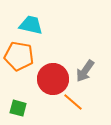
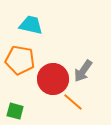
orange pentagon: moved 1 px right, 4 px down
gray arrow: moved 2 px left
green square: moved 3 px left, 3 px down
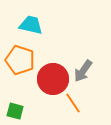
orange pentagon: rotated 8 degrees clockwise
orange line: moved 1 px down; rotated 15 degrees clockwise
